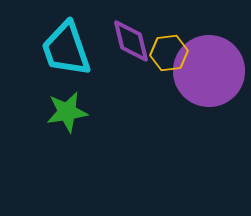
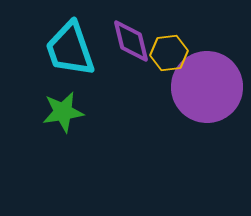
cyan trapezoid: moved 4 px right
purple circle: moved 2 px left, 16 px down
green star: moved 4 px left
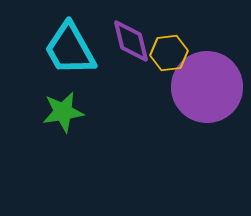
cyan trapezoid: rotated 10 degrees counterclockwise
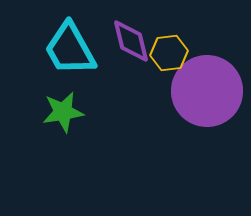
purple circle: moved 4 px down
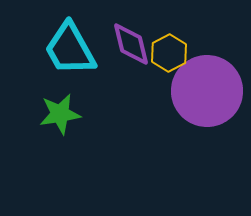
purple diamond: moved 3 px down
yellow hexagon: rotated 21 degrees counterclockwise
green star: moved 3 px left, 2 px down
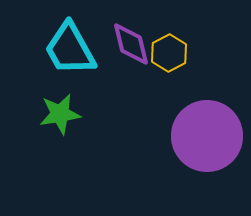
purple circle: moved 45 px down
